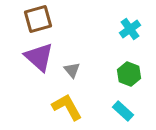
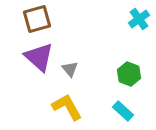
brown square: moved 1 px left
cyan cross: moved 9 px right, 10 px up
gray triangle: moved 2 px left, 1 px up
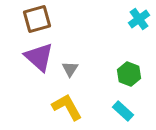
gray triangle: rotated 12 degrees clockwise
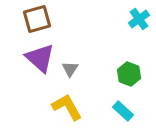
purple triangle: moved 1 px right, 1 px down
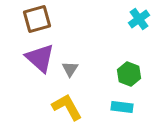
cyan rectangle: moved 1 px left, 4 px up; rotated 35 degrees counterclockwise
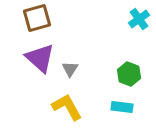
brown square: moved 1 px up
